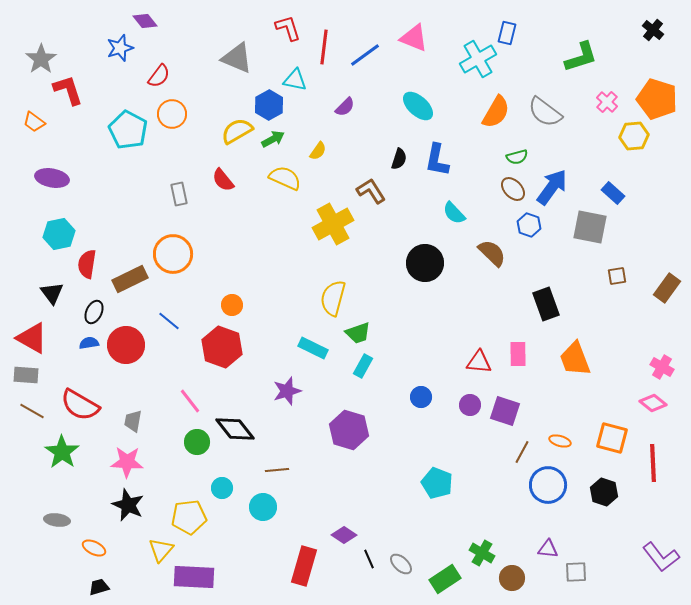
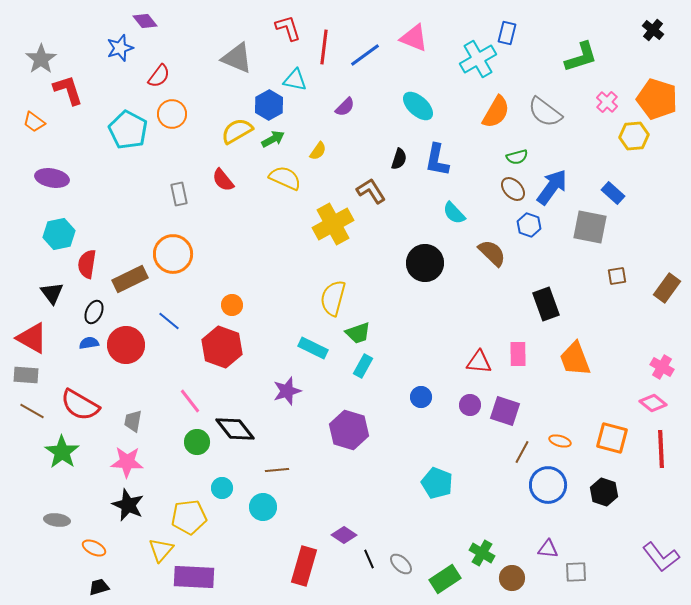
red line at (653, 463): moved 8 px right, 14 px up
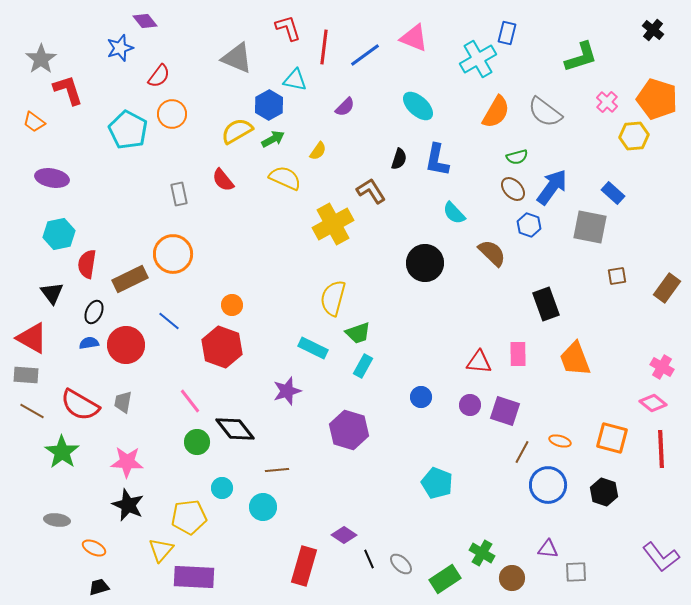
gray trapezoid at (133, 421): moved 10 px left, 19 px up
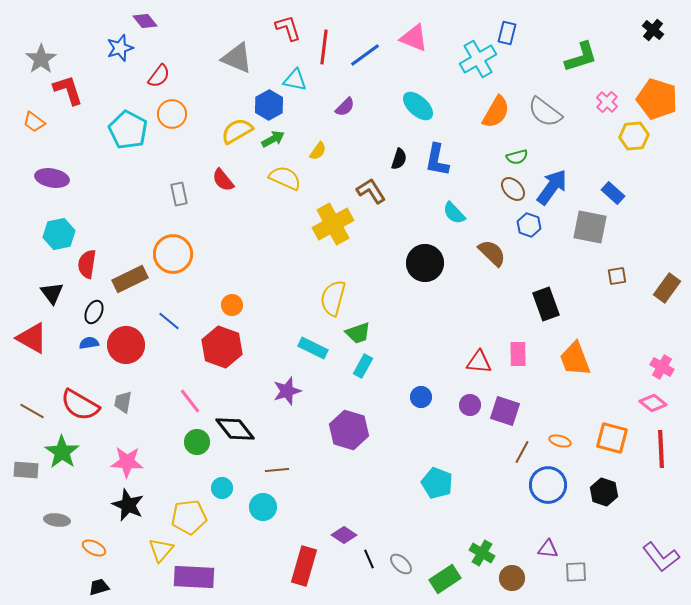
gray rectangle at (26, 375): moved 95 px down
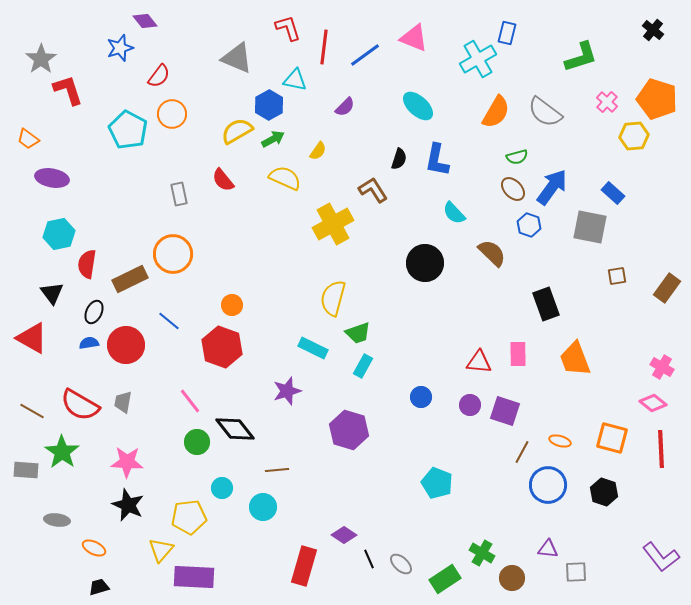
orange trapezoid at (34, 122): moved 6 px left, 17 px down
brown L-shape at (371, 191): moved 2 px right, 1 px up
